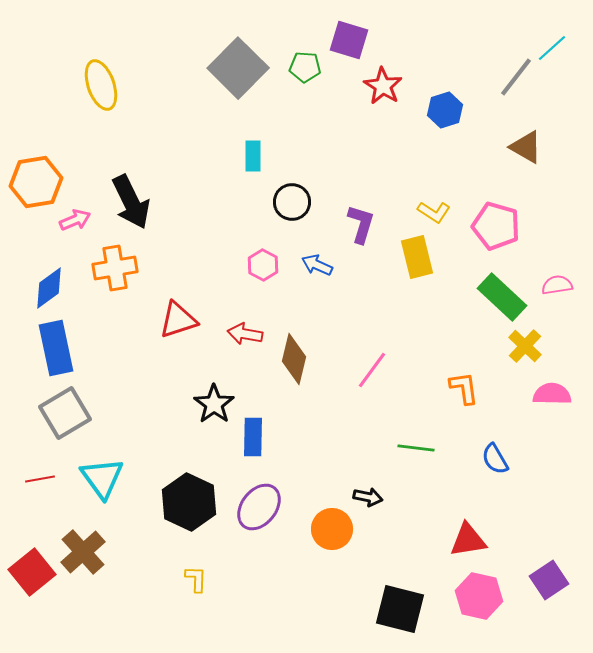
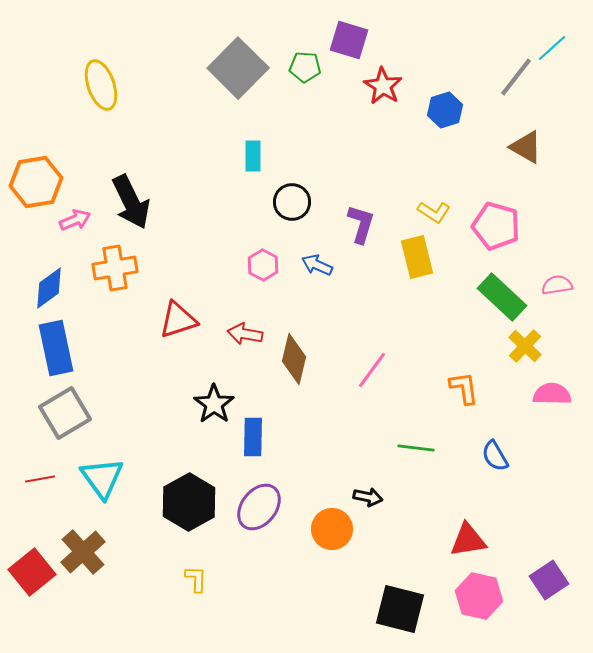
blue semicircle at (495, 459): moved 3 px up
black hexagon at (189, 502): rotated 6 degrees clockwise
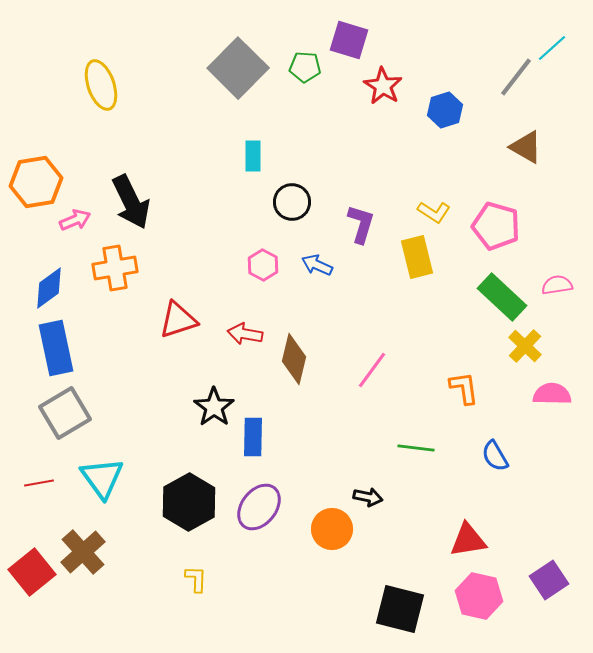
black star at (214, 404): moved 3 px down
red line at (40, 479): moved 1 px left, 4 px down
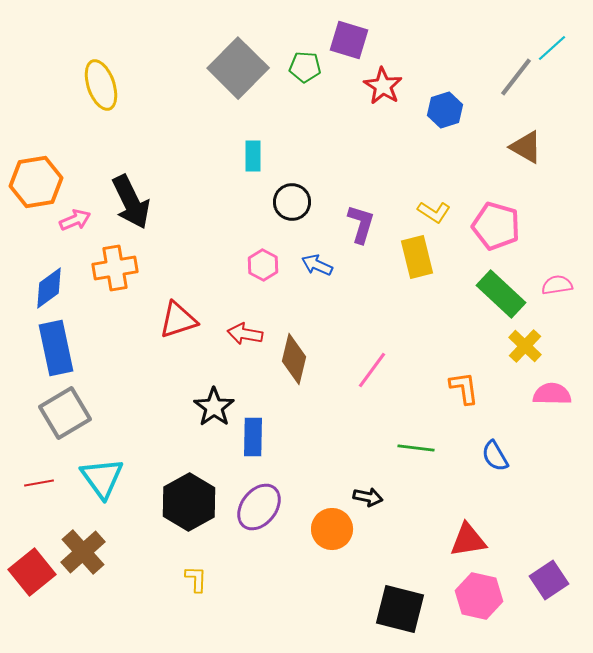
green rectangle at (502, 297): moved 1 px left, 3 px up
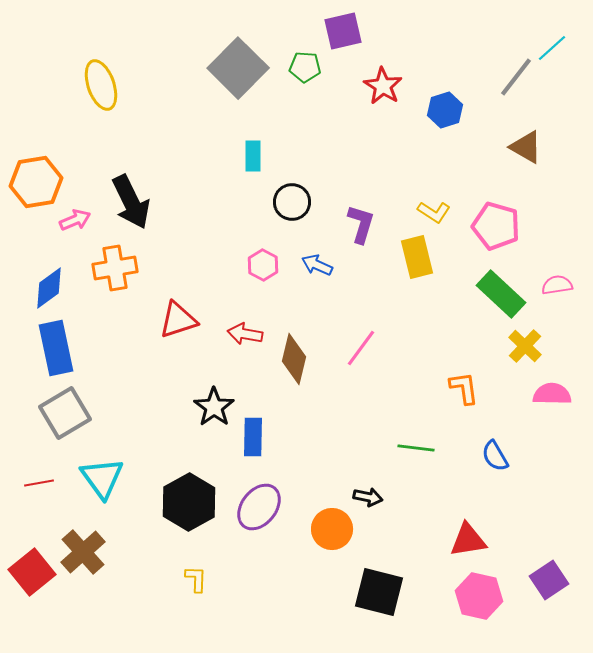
purple square at (349, 40): moved 6 px left, 9 px up; rotated 30 degrees counterclockwise
pink line at (372, 370): moved 11 px left, 22 px up
black square at (400, 609): moved 21 px left, 17 px up
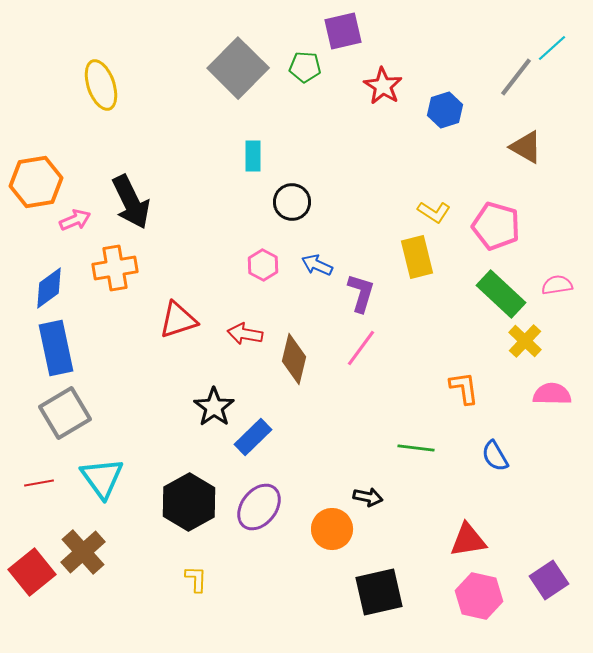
purple L-shape at (361, 224): moved 69 px down
yellow cross at (525, 346): moved 5 px up
blue rectangle at (253, 437): rotated 45 degrees clockwise
black square at (379, 592): rotated 27 degrees counterclockwise
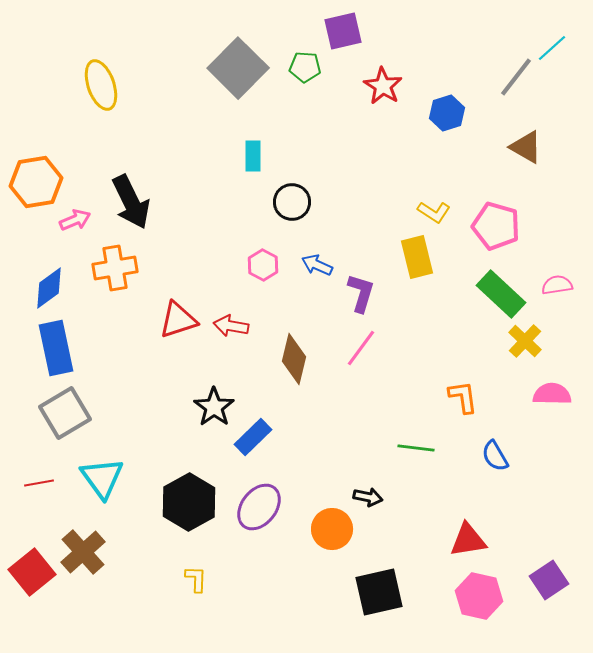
blue hexagon at (445, 110): moved 2 px right, 3 px down
red arrow at (245, 334): moved 14 px left, 8 px up
orange L-shape at (464, 388): moved 1 px left, 9 px down
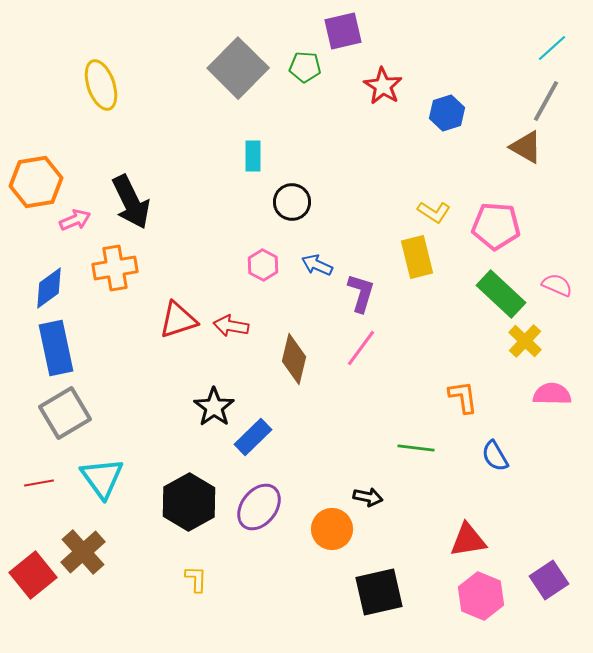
gray line at (516, 77): moved 30 px right, 24 px down; rotated 9 degrees counterclockwise
pink pentagon at (496, 226): rotated 12 degrees counterclockwise
pink semicircle at (557, 285): rotated 32 degrees clockwise
red square at (32, 572): moved 1 px right, 3 px down
pink hexagon at (479, 596): moved 2 px right; rotated 9 degrees clockwise
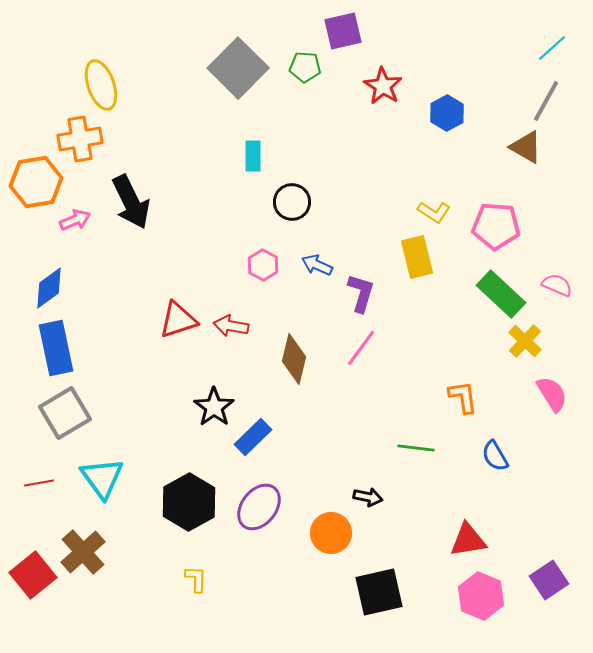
blue hexagon at (447, 113): rotated 12 degrees counterclockwise
orange cross at (115, 268): moved 35 px left, 129 px up
pink semicircle at (552, 394): rotated 57 degrees clockwise
orange circle at (332, 529): moved 1 px left, 4 px down
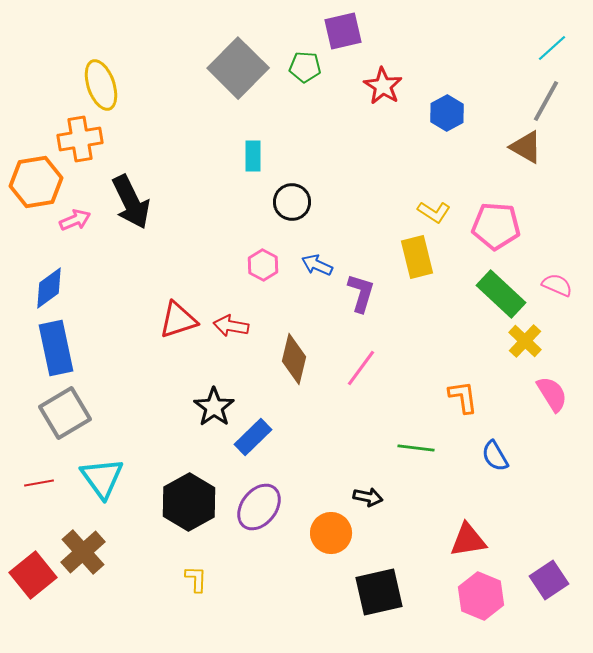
pink line at (361, 348): moved 20 px down
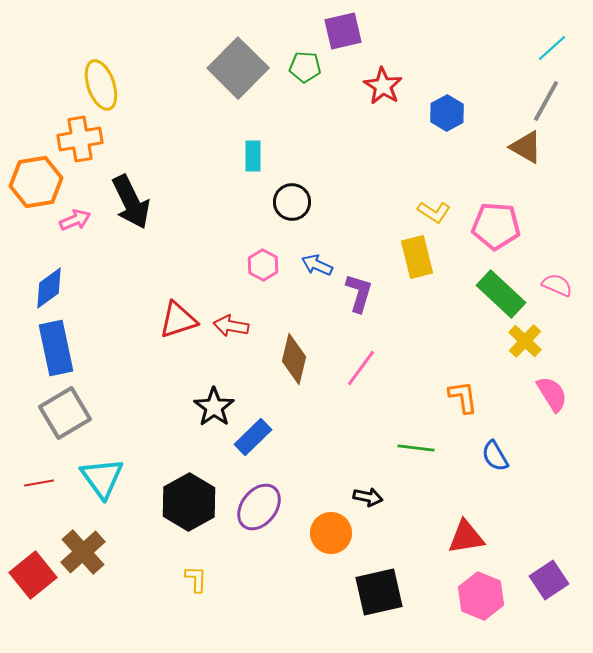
purple L-shape at (361, 293): moved 2 px left
red triangle at (468, 540): moved 2 px left, 3 px up
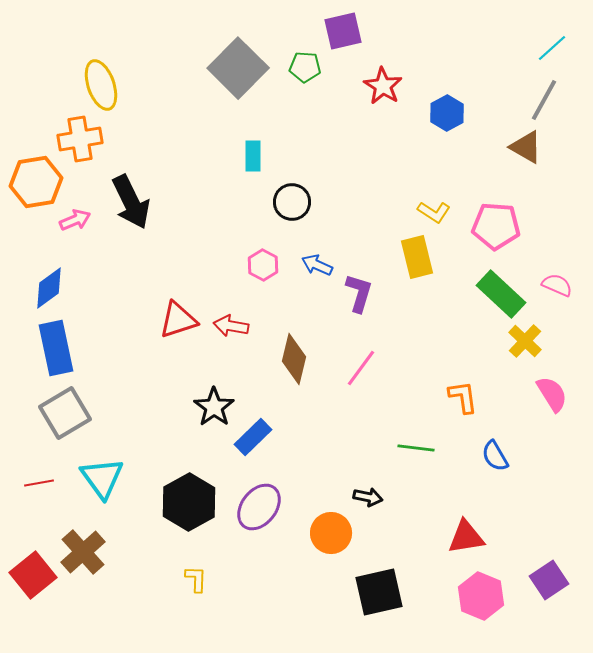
gray line at (546, 101): moved 2 px left, 1 px up
